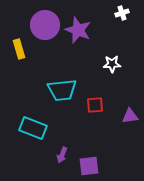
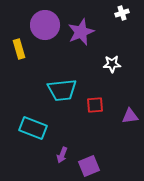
purple star: moved 3 px right, 2 px down; rotated 28 degrees clockwise
purple square: rotated 15 degrees counterclockwise
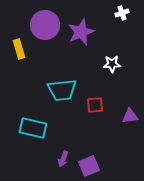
cyan rectangle: rotated 8 degrees counterclockwise
purple arrow: moved 1 px right, 4 px down
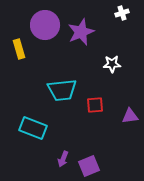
cyan rectangle: rotated 8 degrees clockwise
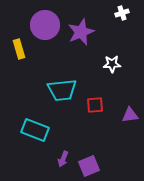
purple triangle: moved 1 px up
cyan rectangle: moved 2 px right, 2 px down
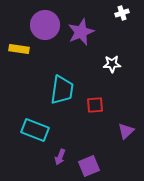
yellow rectangle: rotated 66 degrees counterclockwise
cyan trapezoid: rotated 76 degrees counterclockwise
purple triangle: moved 4 px left, 16 px down; rotated 36 degrees counterclockwise
purple arrow: moved 3 px left, 2 px up
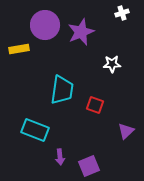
yellow rectangle: rotated 18 degrees counterclockwise
red square: rotated 24 degrees clockwise
purple arrow: rotated 28 degrees counterclockwise
